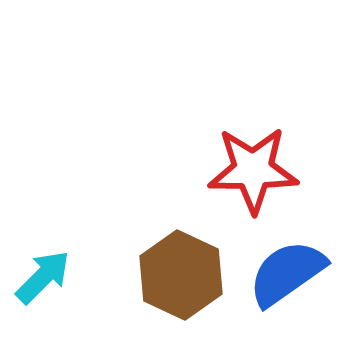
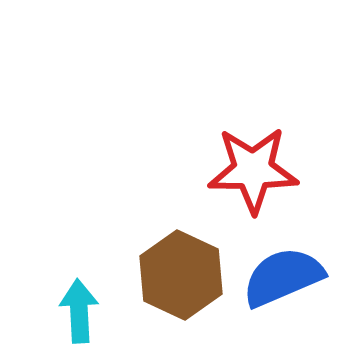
blue semicircle: moved 4 px left, 4 px down; rotated 12 degrees clockwise
cyan arrow: moved 36 px right, 34 px down; rotated 48 degrees counterclockwise
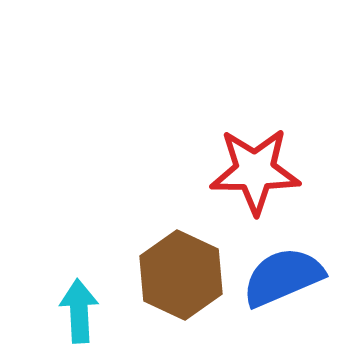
red star: moved 2 px right, 1 px down
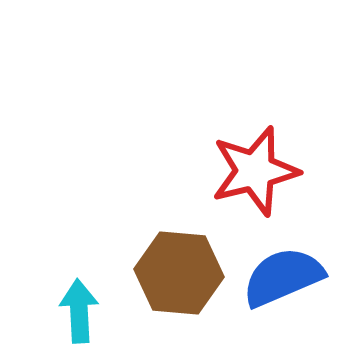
red star: rotated 14 degrees counterclockwise
brown hexagon: moved 2 px left, 2 px up; rotated 20 degrees counterclockwise
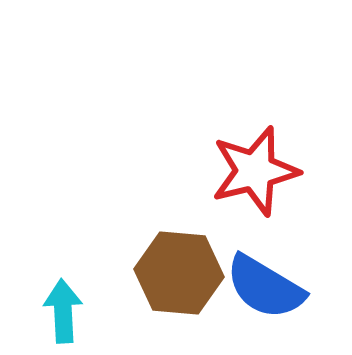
blue semicircle: moved 18 px left, 10 px down; rotated 126 degrees counterclockwise
cyan arrow: moved 16 px left
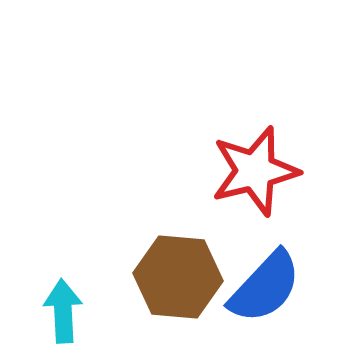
brown hexagon: moved 1 px left, 4 px down
blue semicircle: rotated 78 degrees counterclockwise
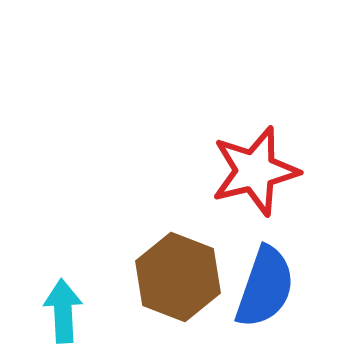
brown hexagon: rotated 16 degrees clockwise
blue semicircle: rotated 24 degrees counterclockwise
